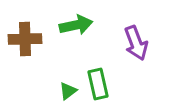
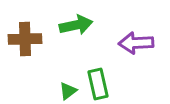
purple arrow: rotated 108 degrees clockwise
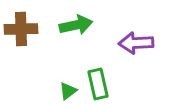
brown cross: moved 4 px left, 10 px up
